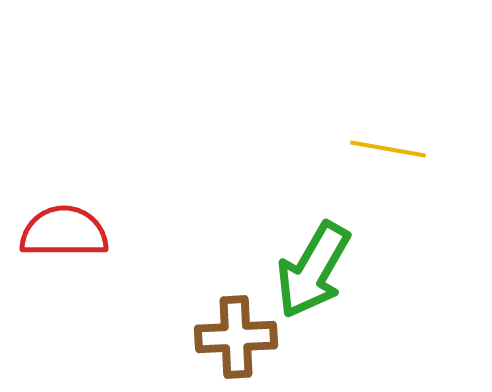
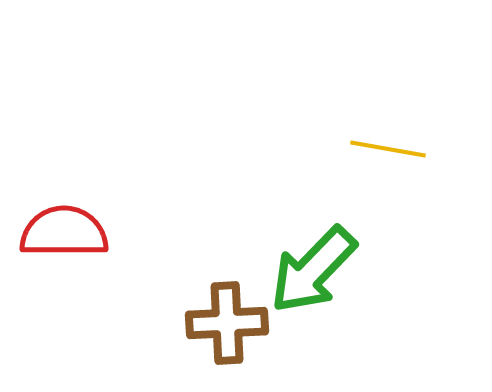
green arrow: rotated 14 degrees clockwise
brown cross: moved 9 px left, 14 px up
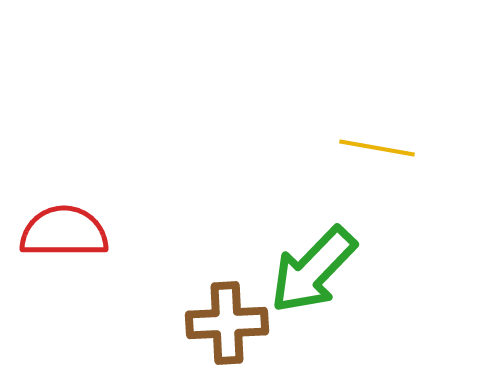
yellow line: moved 11 px left, 1 px up
